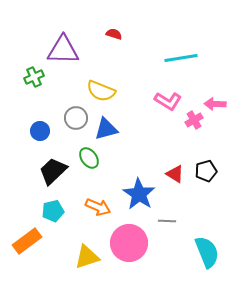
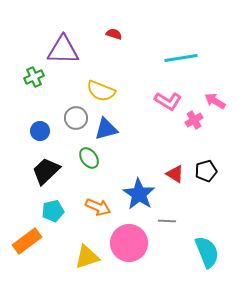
pink arrow: moved 3 px up; rotated 30 degrees clockwise
black trapezoid: moved 7 px left
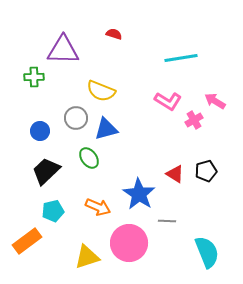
green cross: rotated 24 degrees clockwise
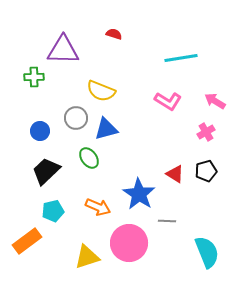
pink cross: moved 12 px right, 12 px down
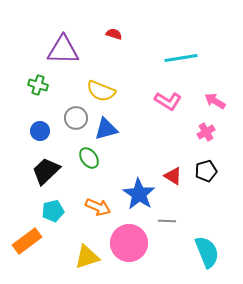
green cross: moved 4 px right, 8 px down; rotated 18 degrees clockwise
red triangle: moved 2 px left, 2 px down
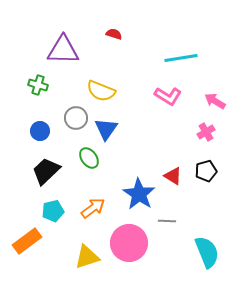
pink L-shape: moved 5 px up
blue triangle: rotated 40 degrees counterclockwise
orange arrow: moved 5 px left, 1 px down; rotated 60 degrees counterclockwise
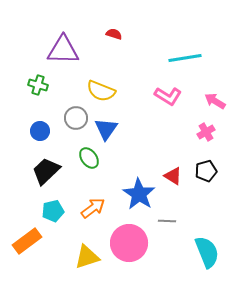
cyan line: moved 4 px right
